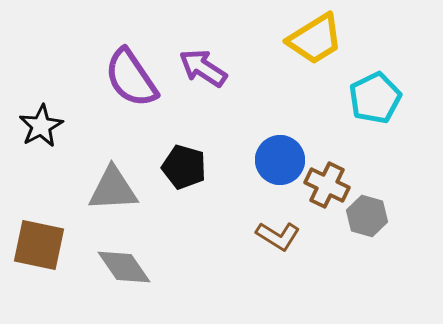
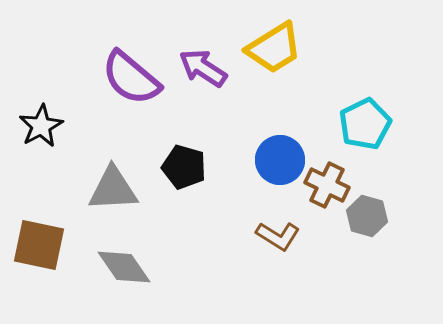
yellow trapezoid: moved 41 px left, 9 px down
purple semicircle: rotated 16 degrees counterclockwise
cyan pentagon: moved 10 px left, 26 px down
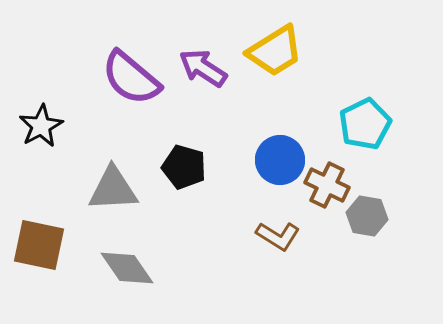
yellow trapezoid: moved 1 px right, 3 px down
gray hexagon: rotated 6 degrees counterclockwise
gray diamond: moved 3 px right, 1 px down
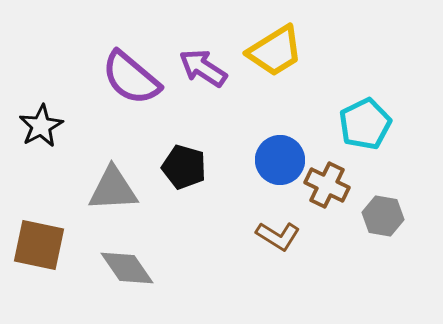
gray hexagon: moved 16 px right
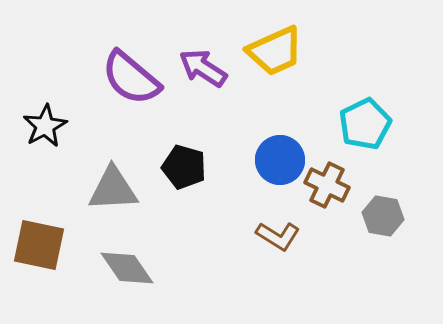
yellow trapezoid: rotated 8 degrees clockwise
black star: moved 4 px right
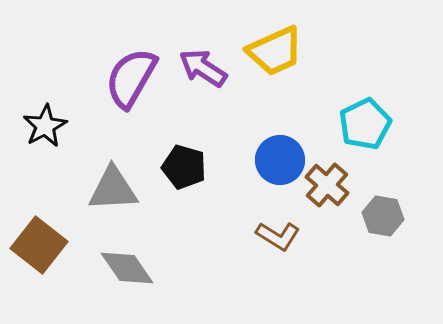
purple semicircle: rotated 80 degrees clockwise
brown cross: rotated 15 degrees clockwise
brown square: rotated 26 degrees clockwise
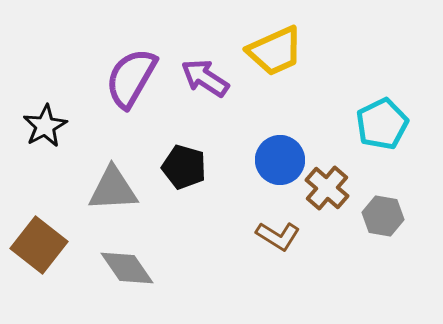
purple arrow: moved 2 px right, 10 px down
cyan pentagon: moved 17 px right
brown cross: moved 3 px down
